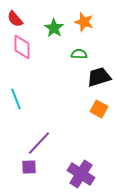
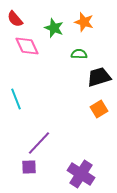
green star: rotated 12 degrees counterclockwise
pink diamond: moved 5 px right, 1 px up; rotated 25 degrees counterclockwise
orange square: rotated 30 degrees clockwise
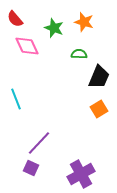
black trapezoid: rotated 130 degrees clockwise
purple square: moved 2 px right, 1 px down; rotated 28 degrees clockwise
purple cross: rotated 28 degrees clockwise
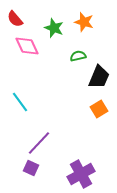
green semicircle: moved 1 px left, 2 px down; rotated 14 degrees counterclockwise
cyan line: moved 4 px right, 3 px down; rotated 15 degrees counterclockwise
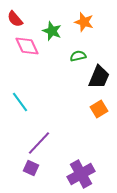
green star: moved 2 px left, 3 px down
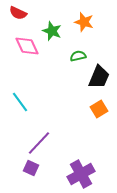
red semicircle: moved 3 px right, 6 px up; rotated 24 degrees counterclockwise
